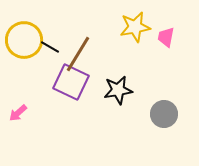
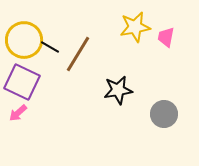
purple square: moved 49 px left
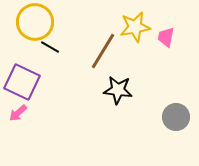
yellow circle: moved 11 px right, 18 px up
brown line: moved 25 px right, 3 px up
black star: rotated 16 degrees clockwise
gray circle: moved 12 px right, 3 px down
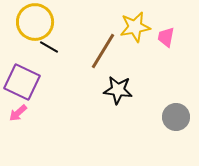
black line: moved 1 px left
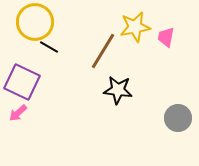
gray circle: moved 2 px right, 1 px down
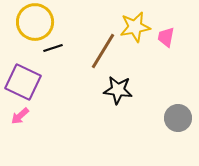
black line: moved 4 px right, 1 px down; rotated 48 degrees counterclockwise
purple square: moved 1 px right
pink arrow: moved 2 px right, 3 px down
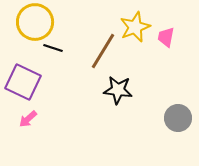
yellow star: rotated 12 degrees counterclockwise
black line: rotated 36 degrees clockwise
pink arrow: moved 8 px right, 3 px down
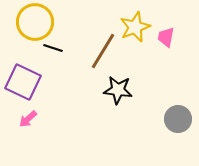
gray circle: moved 1 px down
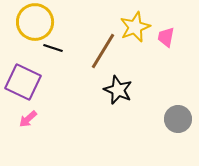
black star: rotated 16 degrees clockwise
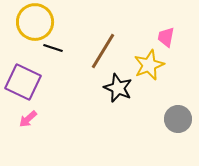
yellow star: moved 14 px right, 38 px down
black star: moved 2 px up
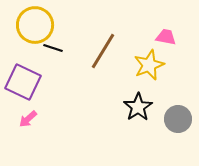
yellow circle: moved 3 px down
pink trapezoid: rotated 90 degrees clockwise
black star: moved 20 px right, 19 px down; rotated 16 degrees clockwise
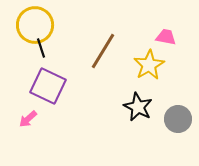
black line: moved 12 px left; rotated 54 degrees clockwise
yellow star: rotated 8 degrees counterclockwise
purple square: moved 25 px right, 4 px down
black star: rotated 12 degrees counterclockwise
